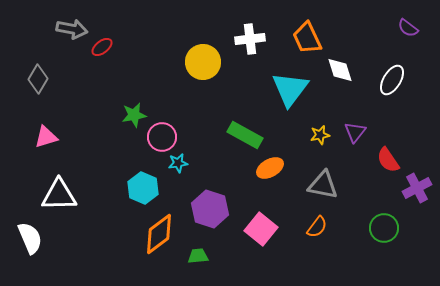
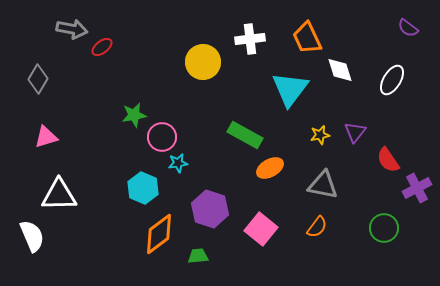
white semicircle: moved 2 px right, 2 px up
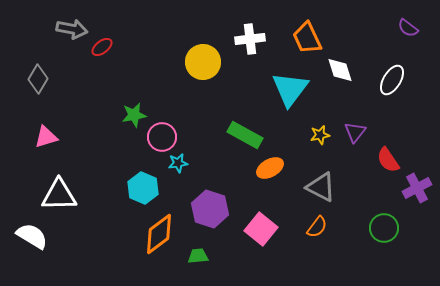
gray triangle: moved 2 px left, 2 px down; rotated 16 degrees clockwise
white semicircle: rotated 36 degrees counterclockwise
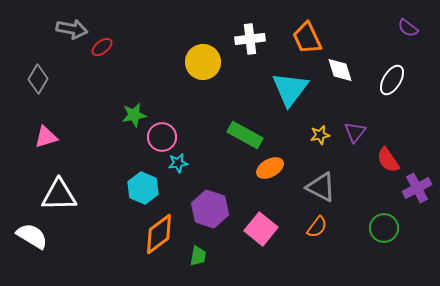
green trapezoid: rotated 105 degrees clockwise
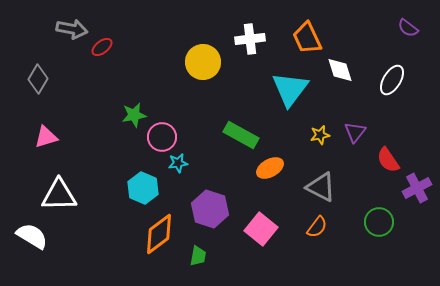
green rectangle: moved 4 px left
green circle: moved 5 px left, 6 px up
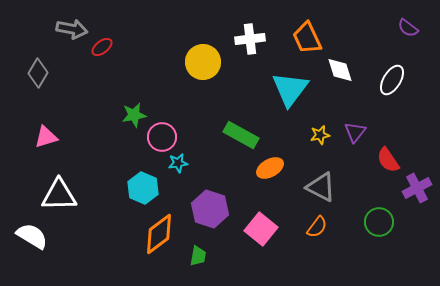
gray diamond: moved 6 px up
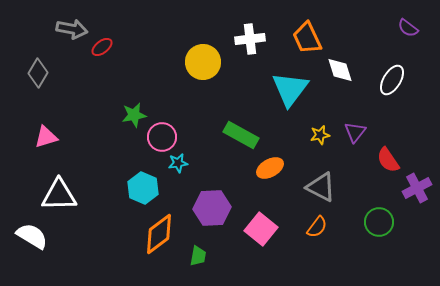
purple hexagon: moved 2 px right, 1 px up; rotated 21 degrees counterclockwise
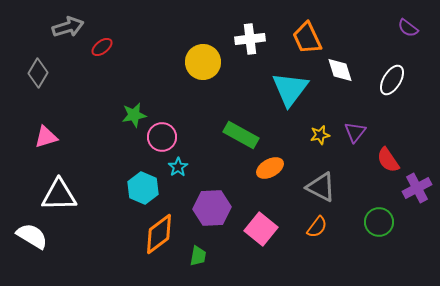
gray arrow: moved 4 px left, 2 px up; rotated 28 degrees counterclockwise
cyan star: moved 4 px down; rotated 24 degrees counterclockwise
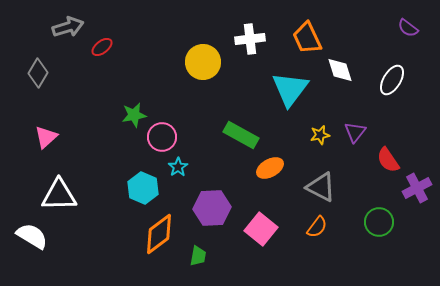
pink triangle: rotated 25 degrees counterclockwise
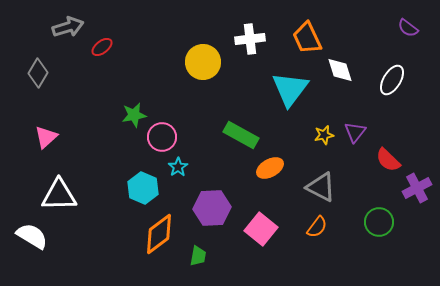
yellow star: moved 4 px right
red semicircle: rotated 12 degrees counterclockwise
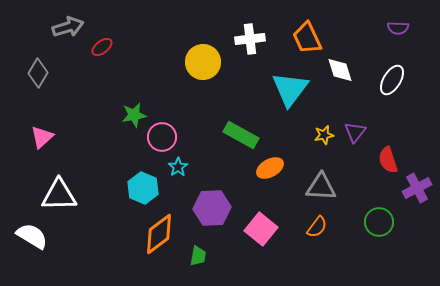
purple semicircle: moved 10 px left; rotated 35 degrees counterclockwise
pink triangle: moved 4 px left
red semicircle: rotated 28 degrees clockwise
gray triangle: rotated 24 degrees counterclockwise
